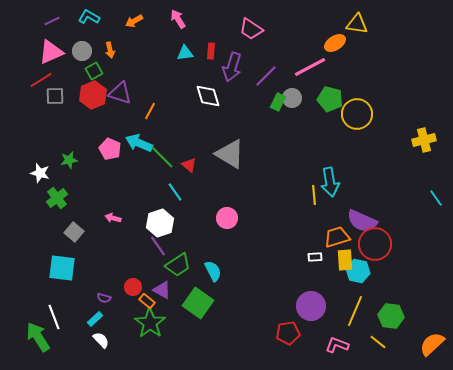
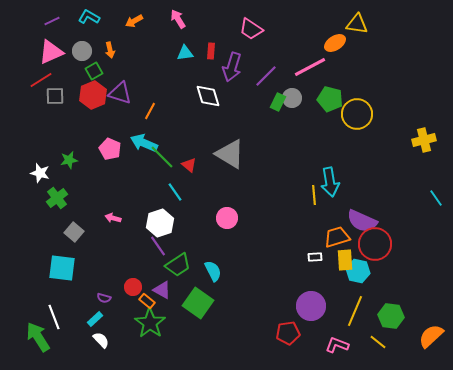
cyan arrow at (139, 143): moved 5 px right
orange semicircle at (432, 344): moved 1 px left, 8 px up
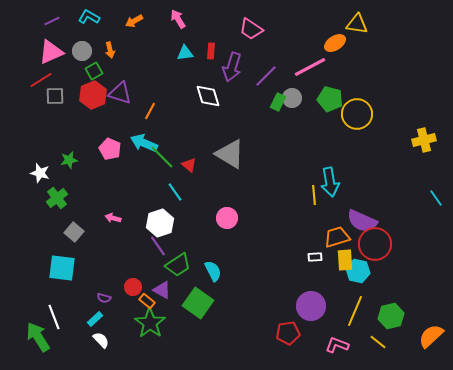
green hexagon at (391, 316): rotated 20 degrees counterclockwise
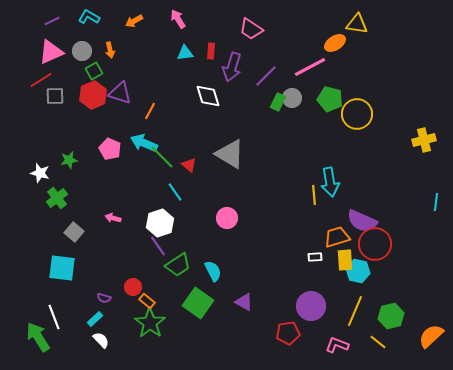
cyan line at (436, 198): moved 4 px down; rotated 42 degrees clockwise
purple triangle at (162, 290): moved 82 px right, 12 px down
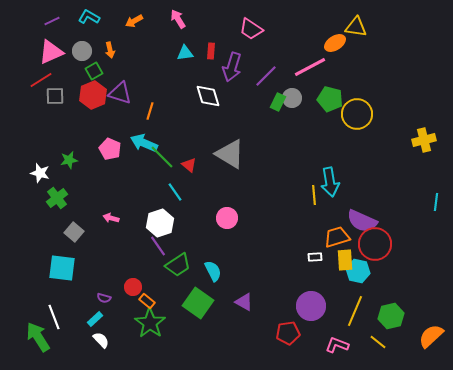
yellow triangle at (357, 24): moved 1 px left, 3 px down
orange line at (150, 111): rotated 12 degrees counterclockwise
pink arrow at (113, 218): moved 2 px left
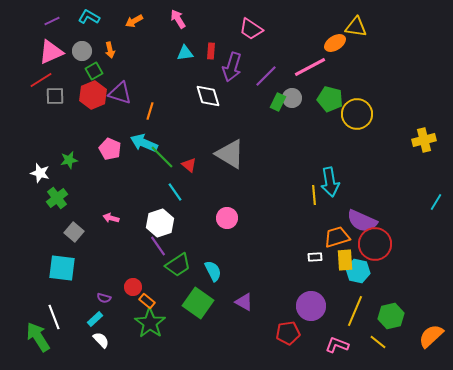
cyan line at (436, 202): rotated 24 degrees clockwise
